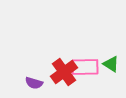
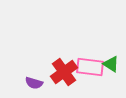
pink rectangle: moved 5 px right; rotated 8 degrees clockwise
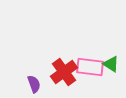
purple semicircle: moved 1 px down; rotated 126 degrees counterclockwise
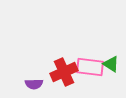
red cross: rotated 12 degrees clockwise
purple semicircle: rotated 108 degrees clockwise
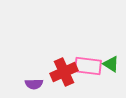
pink rectangle: moved 2 px left, 1 px up
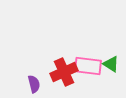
purple semicircle: rotated 102 degrees counterclockwise
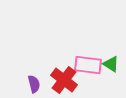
pink rectangle: moved 1 px up
red cross: moved 8 px down; rotated 28 degrees counterclockwise
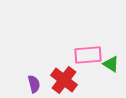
pink rectangle: moved 10 px up; rotated 12 degrees counterclockwise
